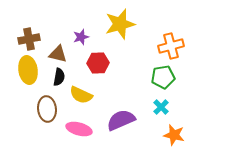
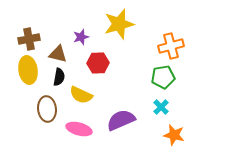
yellow star: moved 1 px left
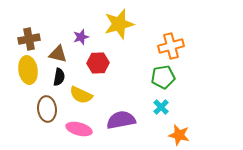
purple semicircle: rotated 12 degrees clockwise
orange star: moved 5 px right
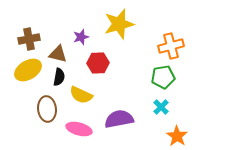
yellow ellipse: rotated 68 degrees clockwise
purple semicircle: moved 2 px left, 1 px up
orange star: moved 2 px left, 1 px down; rotated 20 degrees clockwise
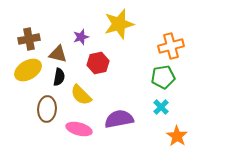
red hexagon: rotated 10 degrees counterclockwise
yellow semicircle: rotated 20 degrees clockwise
brown ellipse: rotated 10 degrees clockwise
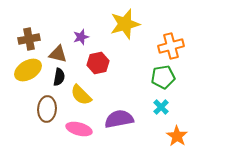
yellow star: moved 6 px right
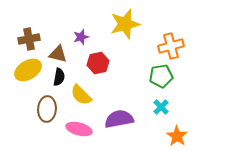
green pentagon: moved 2 px left, 1 px up
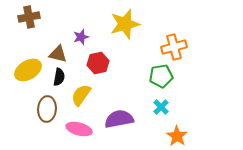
brown cross: moved 22 px up
orange cross: moved 3 px right, 1 px down
yellow semicircle: rotated 80 degrees clockwise
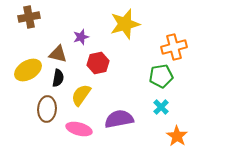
black semicircle: moved 1 px left, 1 px down
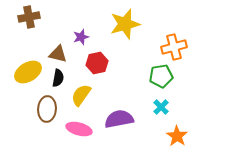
red hexagon: moved 1 px left
yellow ellipse: moved 2 px down
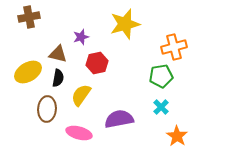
pink ellipse: moved 4 px down
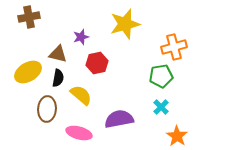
yellow semicircle: rotated 95 degrees clockwise
